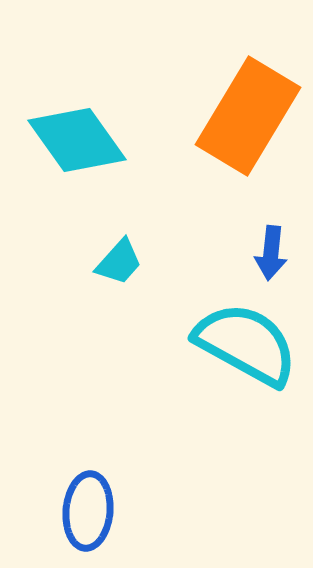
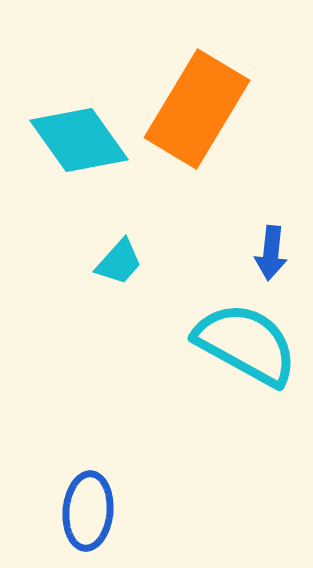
orange rectangle: moved 51 px left, 7 px up
cyan diamond: moved 2 px right
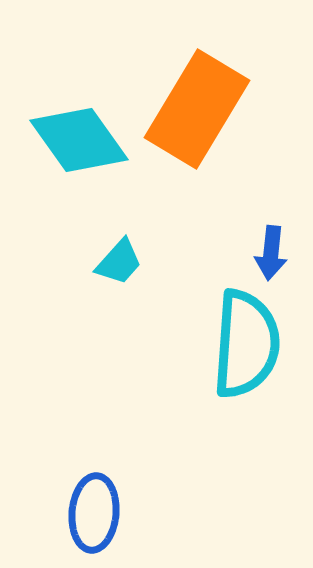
cyan semicircle: rotated 65 degrees clockwise
blue ellipse: moved 6 px right, 2 px down
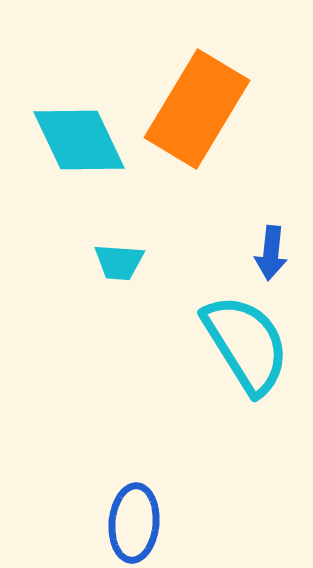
cyan diamond: rotated 10 degrees clockwise
cyan trapezoid: rotated 52 degrees clockwise
cyan semicircle: rotated 36 degrees counterclockwise
blue ellipse: moved 40 px right, 10 px down
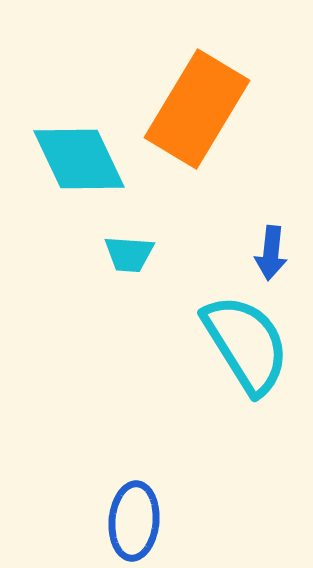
cyan diamond: moved 19 px down
cyan trapezoid: moved 10 px right, 8 px up
blue ellipse: moved 2 px up
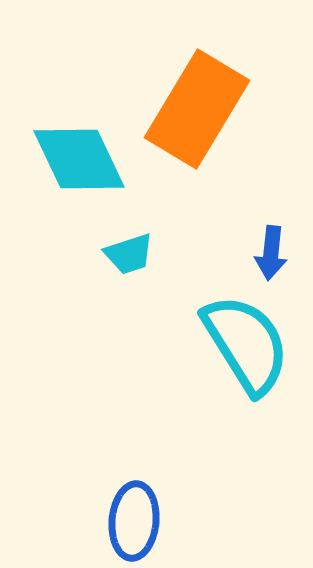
cyan trapezoid: rotated 22 degrees counterclockwise
